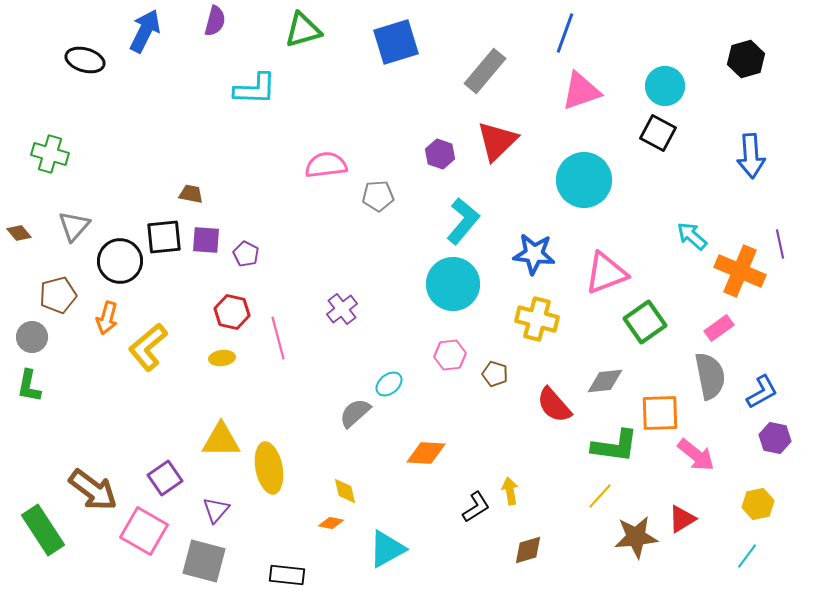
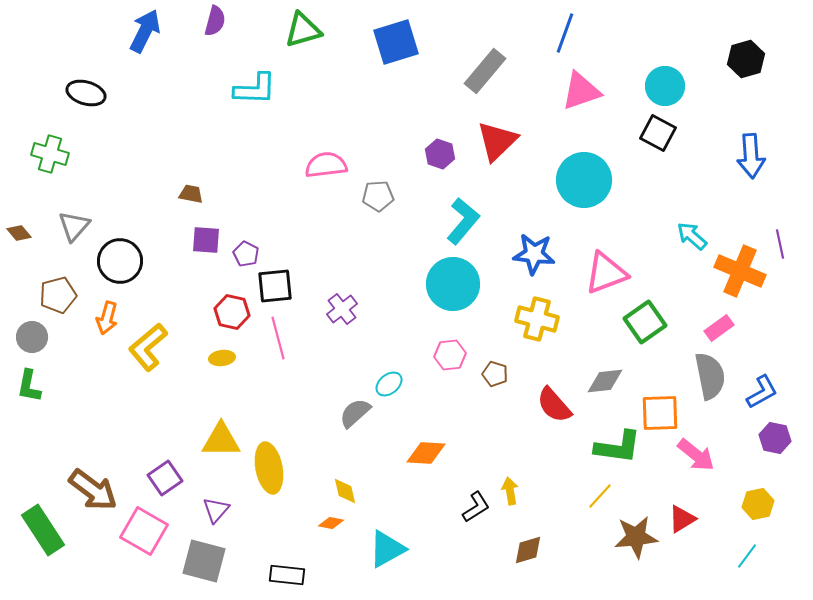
black ellipse at (85, 60): moved 1 px right, 33 px down
black square at (164, 237): moved 111 px right, 49 px down
green L-shape at (615, 446): moved 3 px right, 1 px down
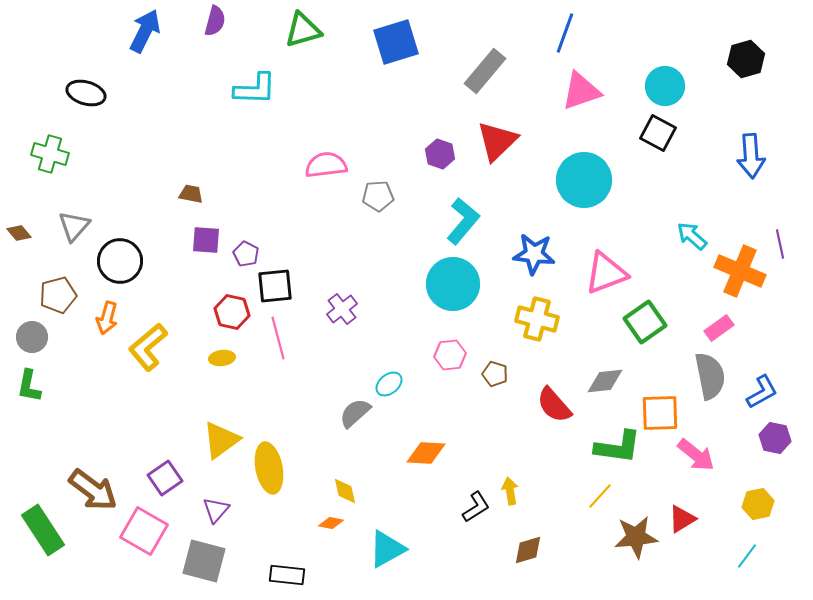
yellow triangle at (221, 440): rotated 36 degrees counterclockwise
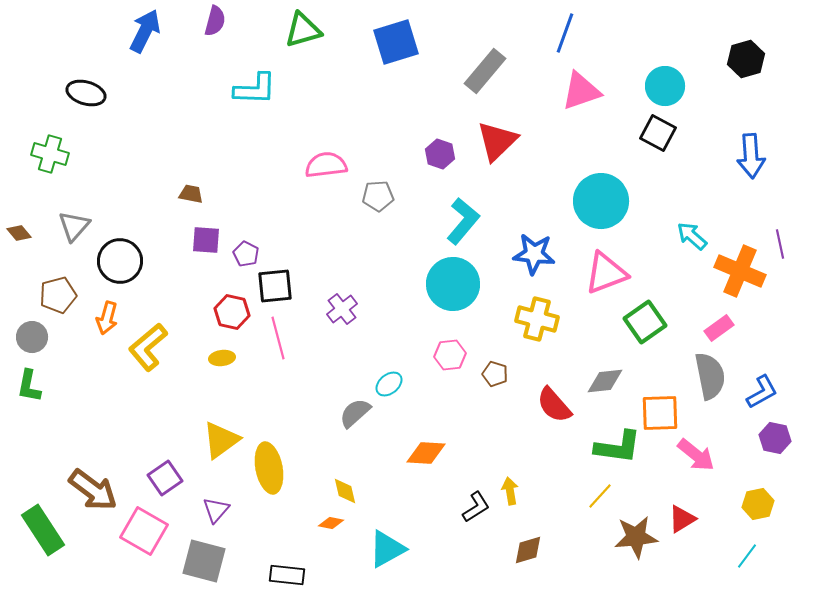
cyan circle at (584, 180): moved 17 px right, 21 px down
